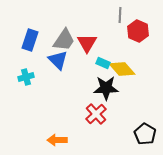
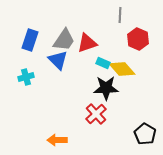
red hexagon: moved 8 px down
red triangle: rotated 40 degrees clockwise
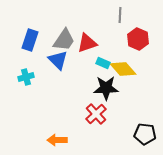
yellow diamond: moved 1 px right
black pentagon: rotated 25 degrees counterclockwise
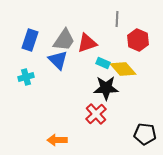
gray line: moved 3 px left, 4 px down
red hexagon: moved 1 px down
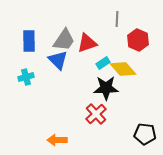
blue rectangle: moved 1 px left, 1 px down; rotated 20 degrees counterclockwise
cyan rectangle: rotated 56 degrees counterclockwise
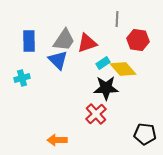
red hexagon: rotated 15 degrees counterclockwise
cyan cross: moved 4 px left, 1 px down
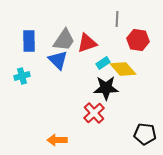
cyan cross: moved 2 px up
red cross: moved 2 px left, 1 px up
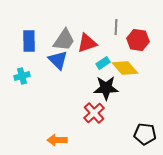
gray line: moved 1 px left, 8 px down
yellow diamond: moved 2 px right, 1 px up
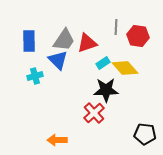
red hexagon: moved 4 px up
cyan cross: moved 13 px right
black star: moved 2 px down
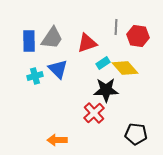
gray trapezoid: moved 12 px left, 2 px up
blue triangle: moved 9 px down
black pentagon: moved 9 px left
